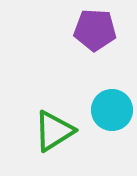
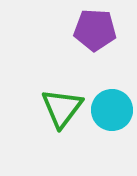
green triangle: moved 8 px right, 23 px up; rotated 21 degrees counterclockwise
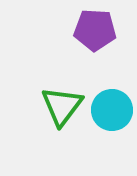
green triangle: moved 2 px up
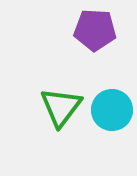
green triangle: moved 1 px left, 1 px down
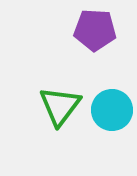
green triangle: moved 1 px left, 1 px up
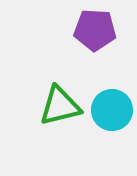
green triangle: rotated 39 degrees clockwise
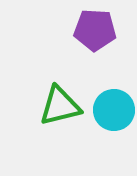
cyan circle: moved 2 px right
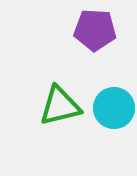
cyan circle: moved 2 px up
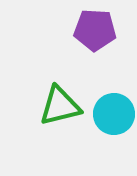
cyan circle: moved 6 px down
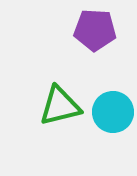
cyan circle: moved 1 px left, 2 px up
